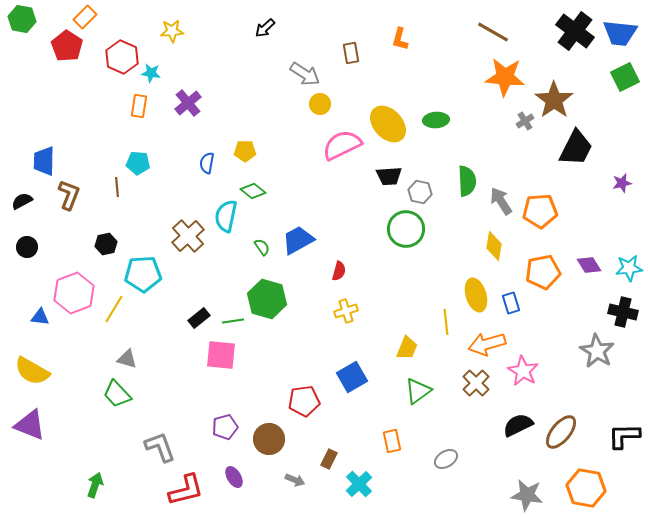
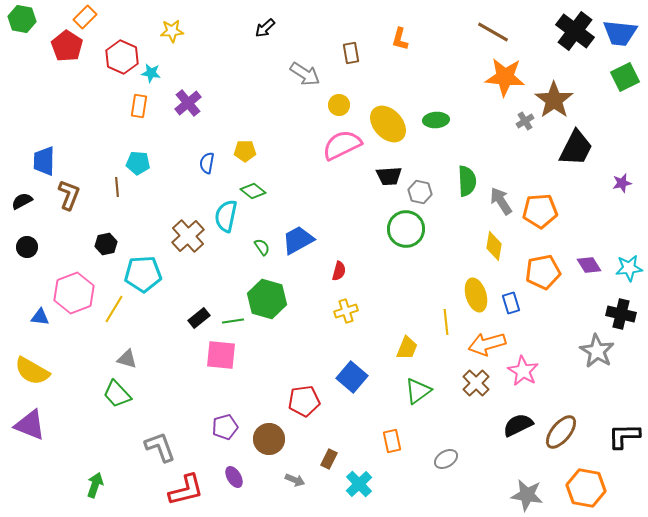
yellow circle at (320, 104): moved 19 px right, 1 px down
black cross at (623, 312): moved 2 px left, 2 px down
blue square at (352, 377): rotated 20 degrees counterclockwise
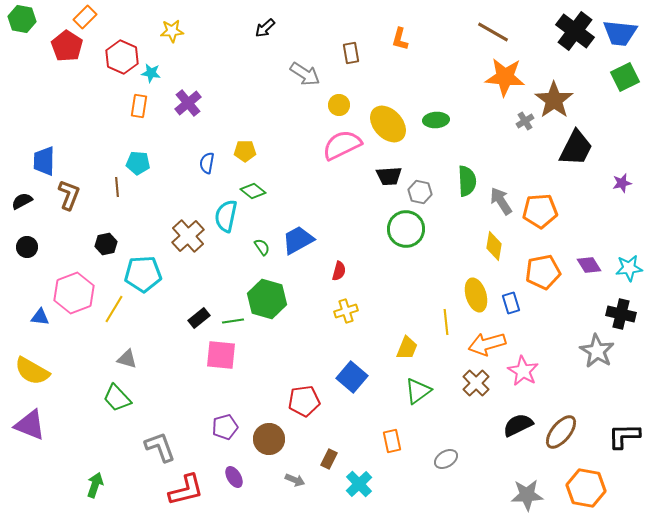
green trapezoid at (117, 394): moved 4 px down
gray star at (527, 495): rotated 12 degrees counterclockwise
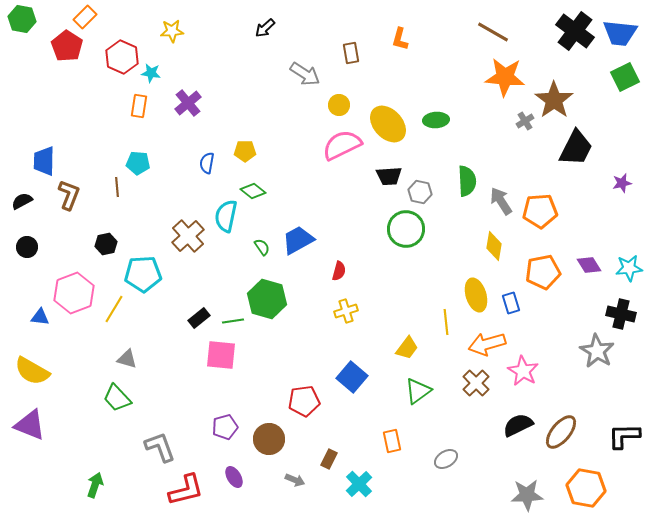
yellow trapezoid at (407, 348): rotated 15 degrees clockwise
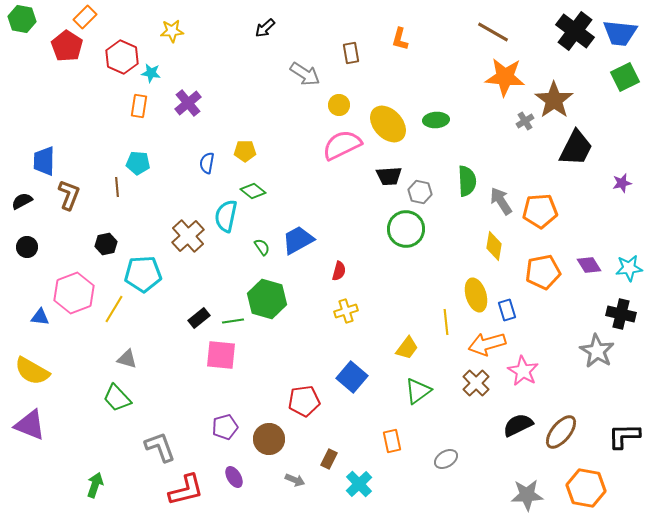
blue rectangle at (511, 303): moved 4 px left, 7 px down
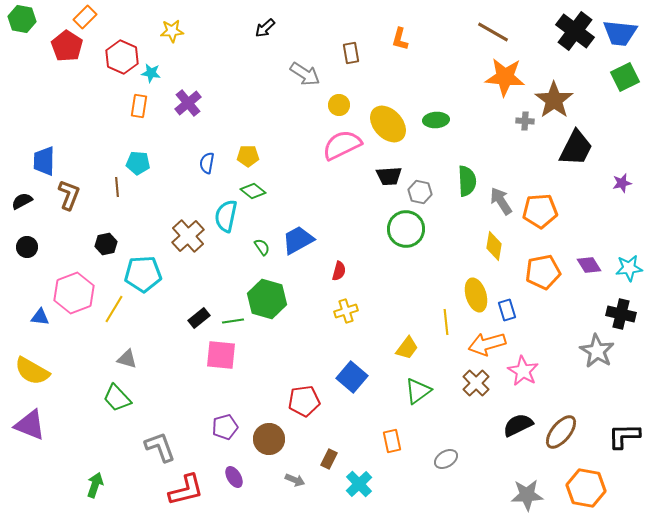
gray cross at (525, 121): rotated 36 degrees clockwise
yellow pentagon at (245, 151): moved 3 px right, 5 px down
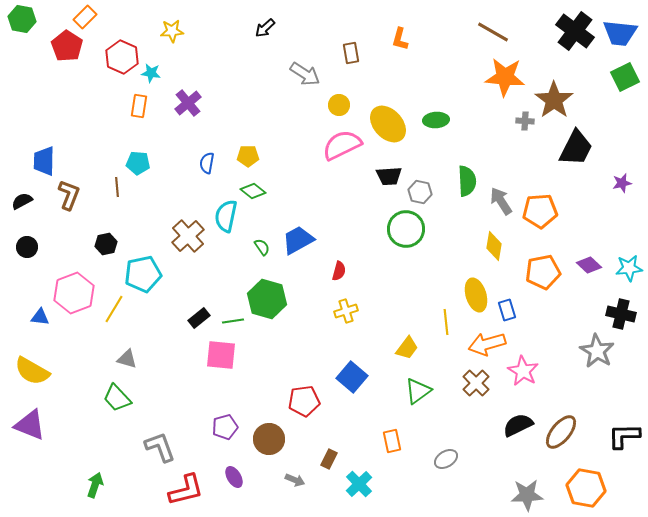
purple diamond at (589, 265): rotated 15 degrees counterclockwise
cyan pentagon at (143, 274): rotated 9 degrees counterclockwise
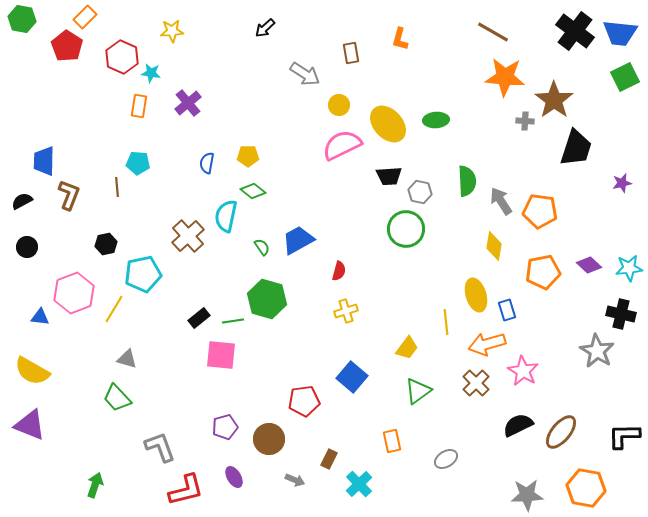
black trapezoid at (576, 148): rotated 9 degrees counterclockwise
orange pentagon at (540, 211): rotated 12 degrees clockwise
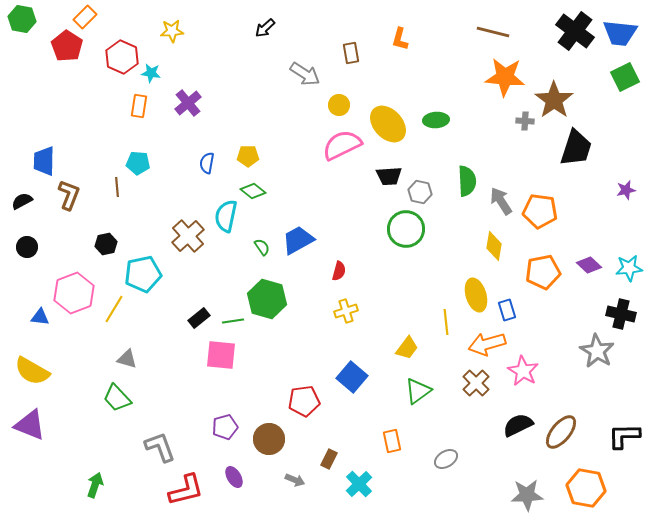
brown line at (493, 32): rotated 16 degrees counterclockwise
purple star at (622, 183): moved 4 px right, 7 px down
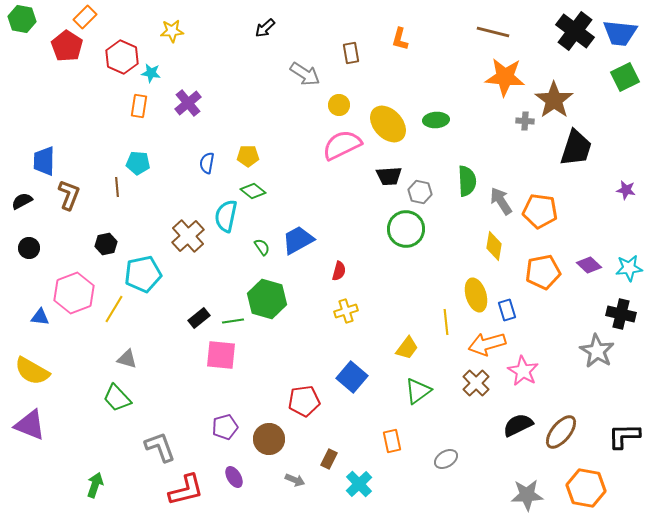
purple star at (626, 190): rotated 24 degrees clockwise
black circle at (27, 247): moved 2 px right, 1 px down
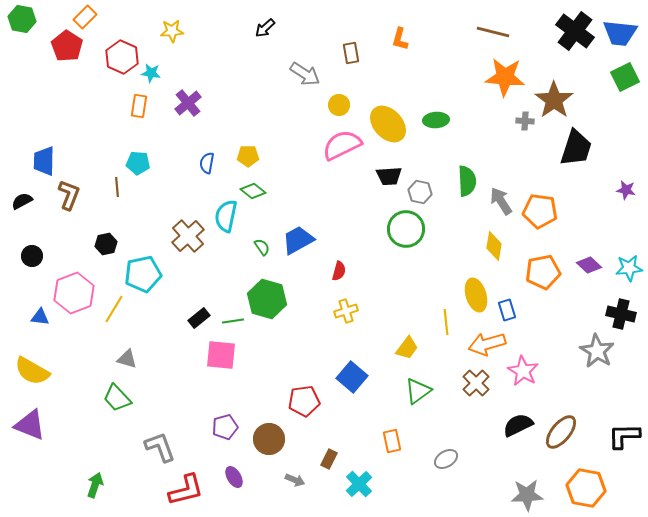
black circle at (29, 248): moved 3 px right, 8 px down
